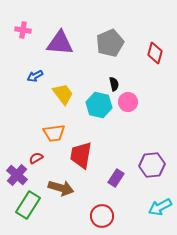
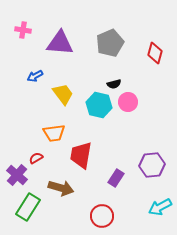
black semicircle: rotated 88 degrees clockwise
green rectangle: moved 2 px down
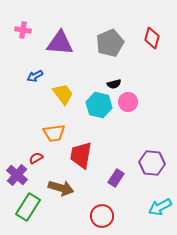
red diamond: moved 3 px left, 15 px up
purple hexagon: moved 2 px up; rotated 10 degrees clockwise
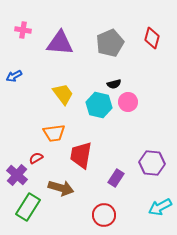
blue arrow: moved 21 px left
red circle: moved 2 px right, 1 px up
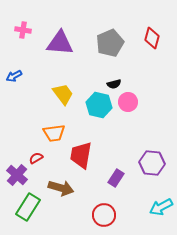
cyan arrow: moved 1 px right
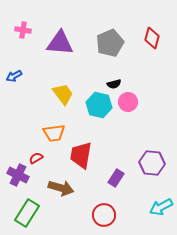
purple cross: moved 1 px right; rotated 15 degrees counterclockwise
green rectangle: moved 1 px left, 6 px down
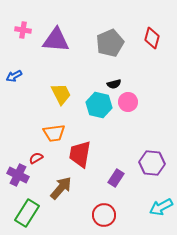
purple triangle: moved 4 px left, 3 px up
yellow trapezoid: moved 2 px left; rotated 10 degrees clockwise
red trapezoid: moved 1 px left, 1 px up
brown arrow: rotated 65 degrees counterclockwise
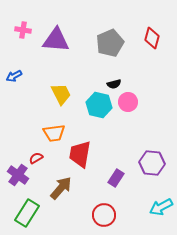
purple cross: rotated 10 degrees clockwise
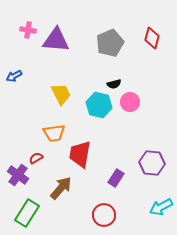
pink cross: moved 5 px right
pink circle: moved 2 px right
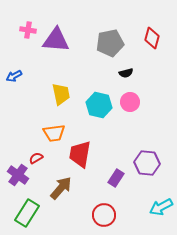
gray pentagon: rotated 12 degrees clockwise
black semicircle: moved 12 px right, 11 px up
yellow trapezoid: rotated 15 degrees clockwise
purple hexagon: moved 5 px left
